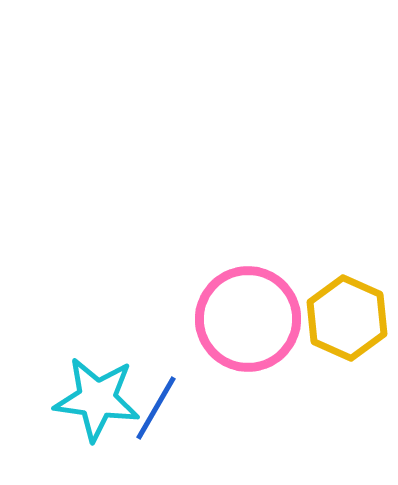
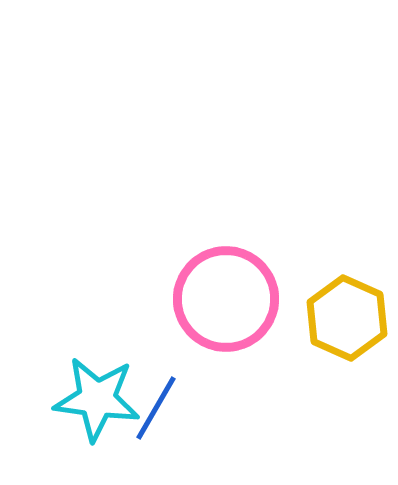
pink circle: moved 22 px left, 20 px up
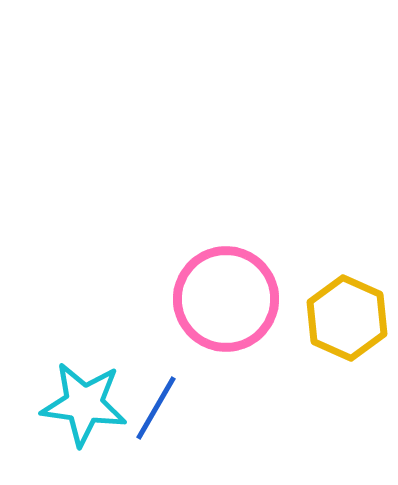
cyan star: moved 13 px left, 5 px down
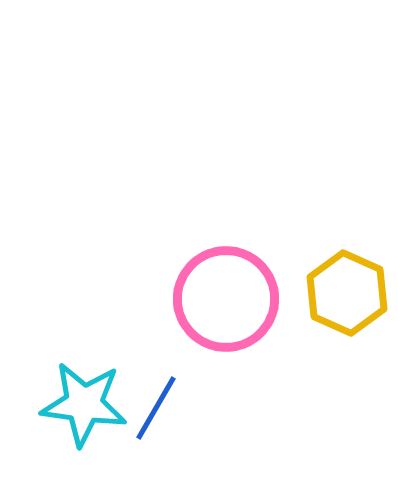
yellow hexagon: moved 25 px up
